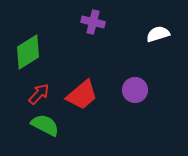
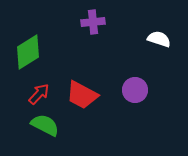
purple cross: rotated 20 degrees counterclockwise
white semicircle: moved 1 px right, 5 px down; rotated 35 degrees clockwise
red trapezoid: rotated 68 degrees clockwise
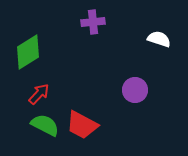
red trapezoid: moved 30 px down
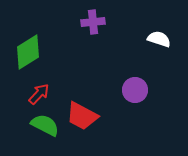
red trapezoid: moved 9 px up
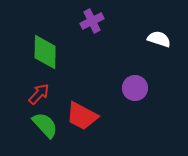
purple cross: moved 1 px left, 1 px up; rotated 20 degrees counterclockwise
green diamond: moved 17 px right; rotated 57 degrees counterclockwise
purple circle: moved 2 px up
green semicircle: rotated 20 degrees clockwise
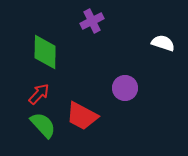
white semicircle: moved 4 px right, 4 px down
purple circle: moved 10 px left
green semicircle: moved 2 px left
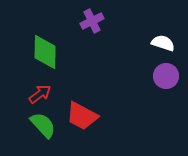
purple circle: moved 41 px right, 12 px up
red arrow: moved 1 px right; rotated 10 degrees clockwise
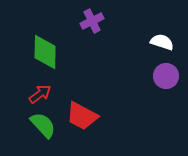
white semicircle: moved 1 px left, 1 px up
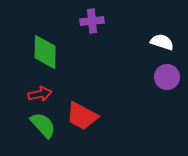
purple cross: rotated 20 degrees clockwise
purple circle: moved 1 px right, 1 px down
red arrow: rotated 25 degrees clockwise
